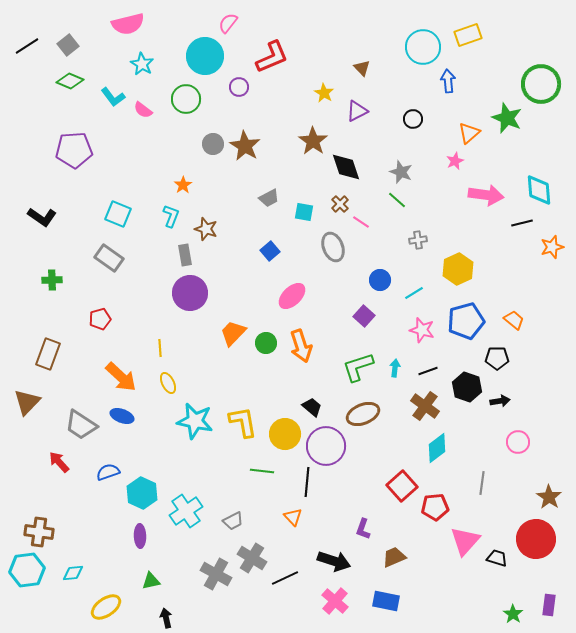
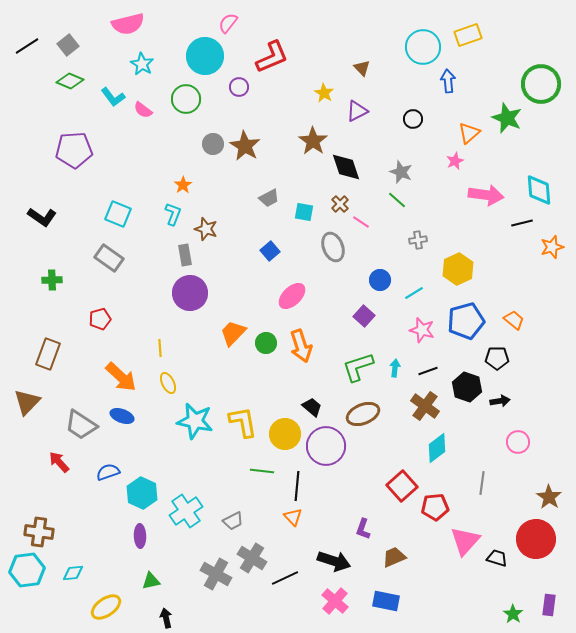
cyan L-shape at (171, 216): moved 2 px right, 2 px up
black line at (307, 482): moved 10 px left, 4 px down
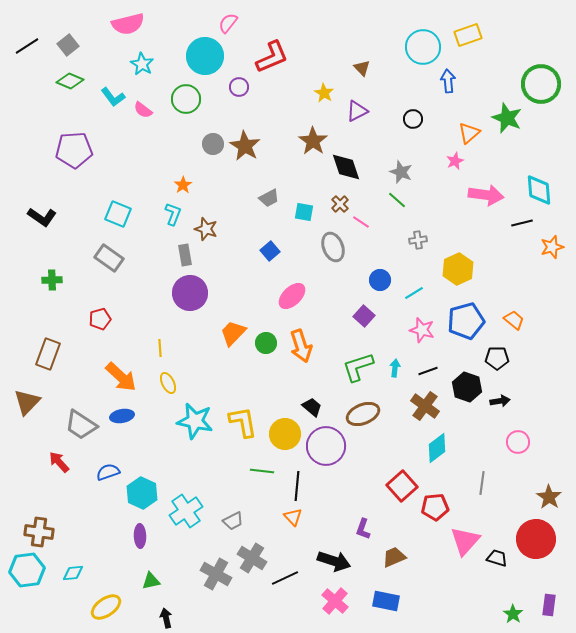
blue ellipse at (122, 416): rotated 30 degrees counterclockwise
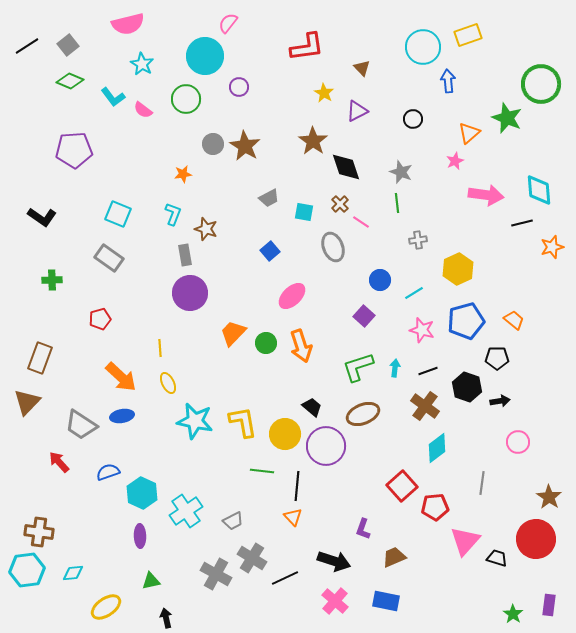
red L-shape at (272, 57): moved 35 px right, 10 px up; rotated 15 degrees clockwise
orange star at (183, 185): moved 11 px up; rotated 24 degrees clockwise
green line at (397, 200): moved 3 px down; rotated 42 degrees clockwise
brown rectangle at (48, 354): moved 8 px left, 4 px down
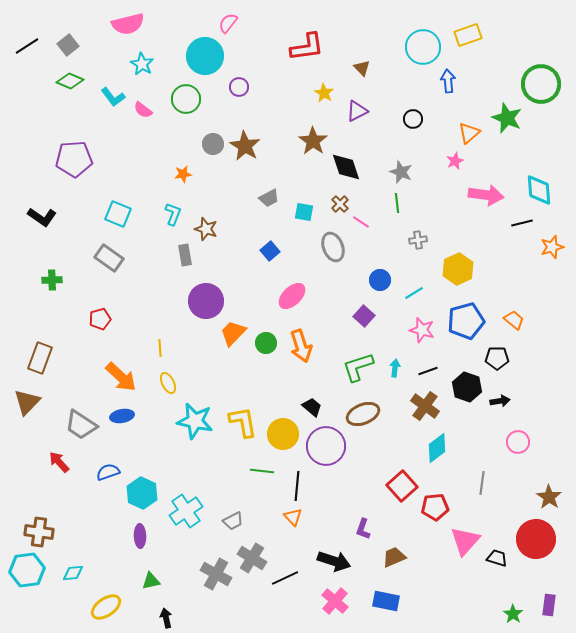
purple pentagon at (74, 150): moved 9 px down
purple circle at (190, 293): moved 16 px right, 8 px down
yellow circle at (285, 434): moved 2 px left
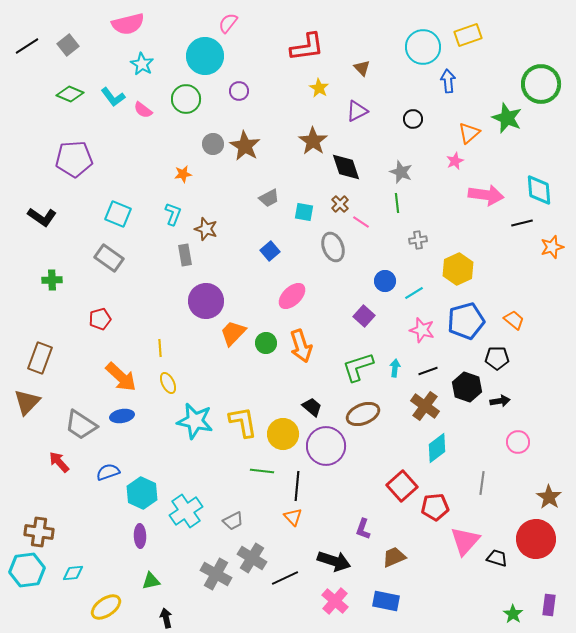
green diamond at (70, 81): moved 13 px down
purple circle at (239, 87): moved 4 px down
yellow star at (324, 93): moved 5 px left, 5 px up
blue circle at (380, 280): moved 5 px right, 1 px down
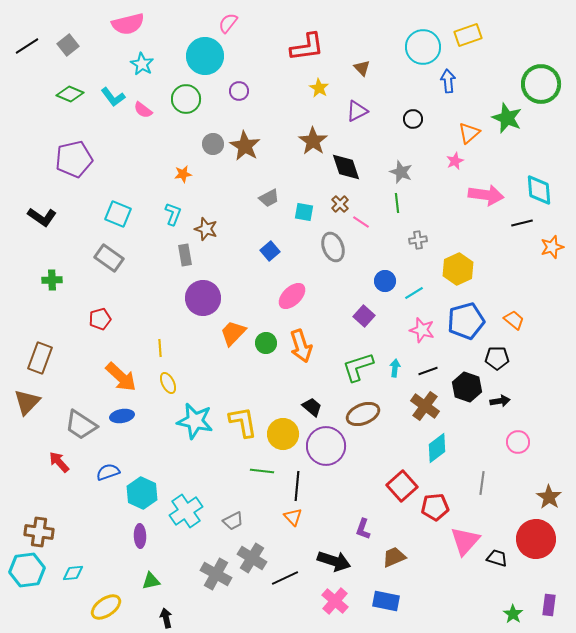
purple pentagon at (74, 159): rotated 9 degrees counterclockwise
purple circle at (206, 301): moved 3 px left, 3 px up
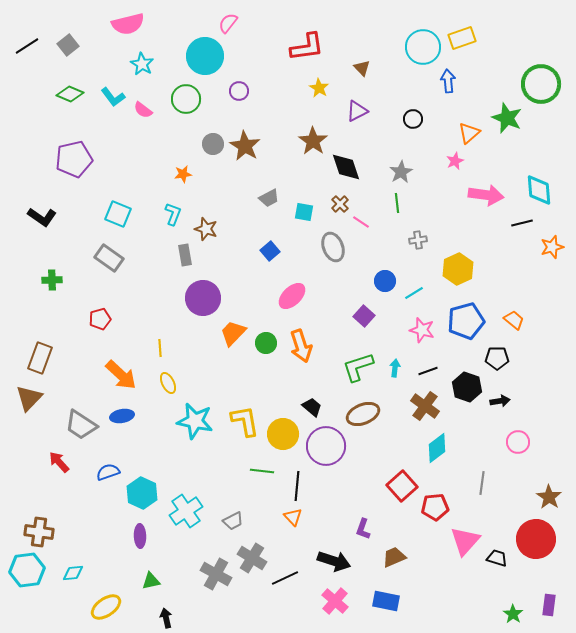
yellow rectangle at (468, 35): moved 6 px left, 3 px down
gray star at (401, 172): rotated 20 degrees clockwise
orange arrow at (121, 377): moved 2 px up
brown triangle at (27, 402): moved 2 px right, 4 px up
yellow L-shape at (243, 422): moved 2 px right, 1 px up
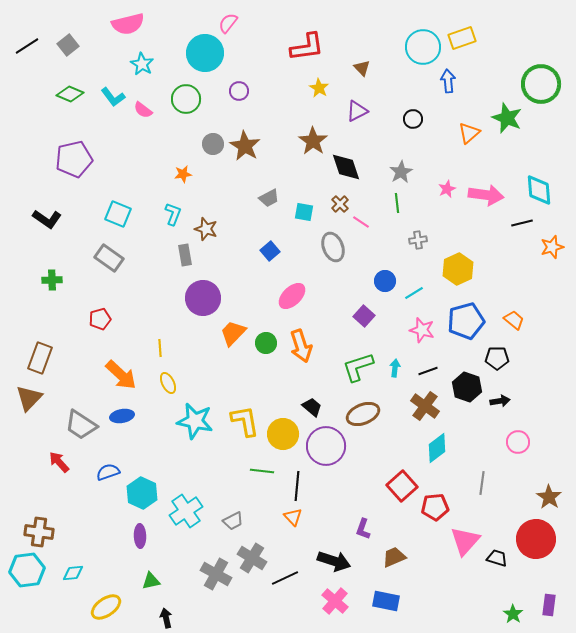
cyan circle at (205, 56): moved 3 px up
pink star at (455, 161): moved 8 px left, 28 px down
black L-shape at (42, 217): moved 5 px right, 2 px down
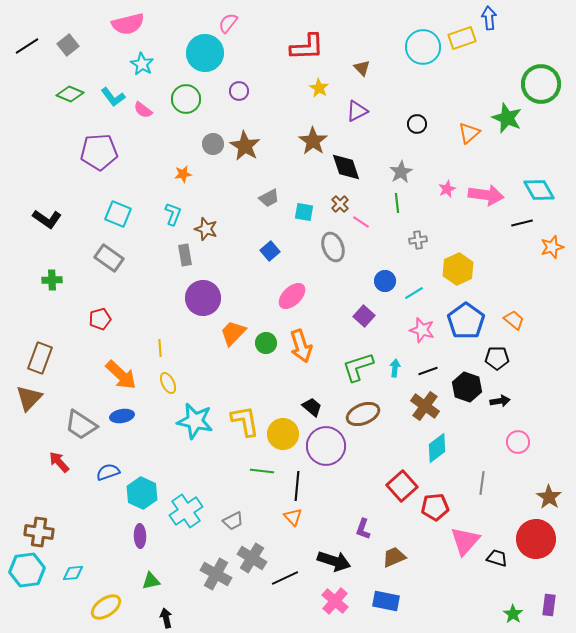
red L-shape at (307, 47): rotated 6 degrees clockwise
blue arrow at (448, 81): moved 41 px right, 63 px up
black circle at (413, 119): moved 4 px right, 5 px down
purple pentagon at (74, 159): moved 25 px right, 7 px up; rotated 9 degrees clockwise
cyan diamond at (539, 190): rotated 24 degrees counterclockwise
blue pentagon at (466, 321): rotated 21 degrees counterclockwise
